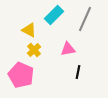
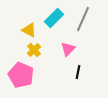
cyan rectangle: moved 3 px down
gray line: moved 2 px left
pink triangle: rotated 35 degrees counterclockwise
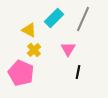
pink triangle: rotated 14 degrees counterclockwise
pink pentagon: moved 2 px up
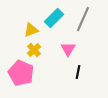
yellow triangle: moved 2 px right; rotated 49 degrees counterclockwise
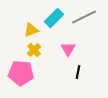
gray line: moved 1 px right, 2 px up; rotated 40 degrees clockwise
pink pentagon: rotated 20 degrees counterclockwise
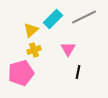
cyan rectangle: moved 1 px left, 1 px down
yellow triangle: rotated 21 degrees counterclockwise
yellow cross: rotated 24 degrees clockwise
pink pentagon: rotated 20 degrees counterclockwise
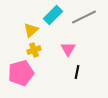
cyan rectangle: moved 4 px up
black line: moved 1 px left
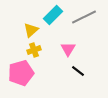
black line: moved 1 px right, 1 px up; rotated 64 degrees counterclockwise
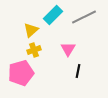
black line: rotated 64 degrees clockwise
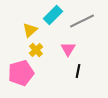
gray line: moved 2 px left, 4 px down
yellow triangle: moved 1 px left
yellow cross: moved 2 px right; rotated 24 degrees counterclockwise
